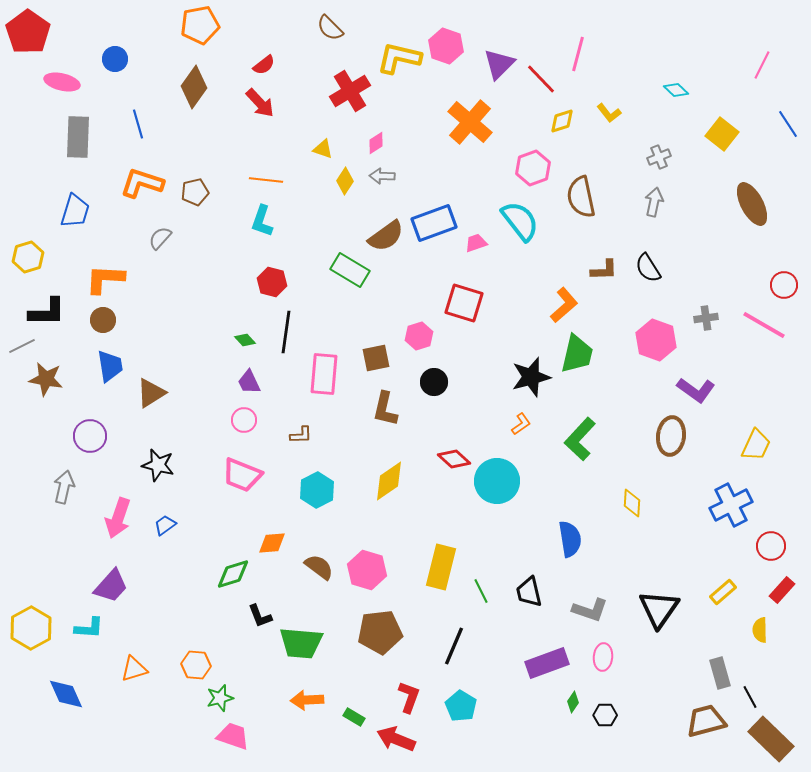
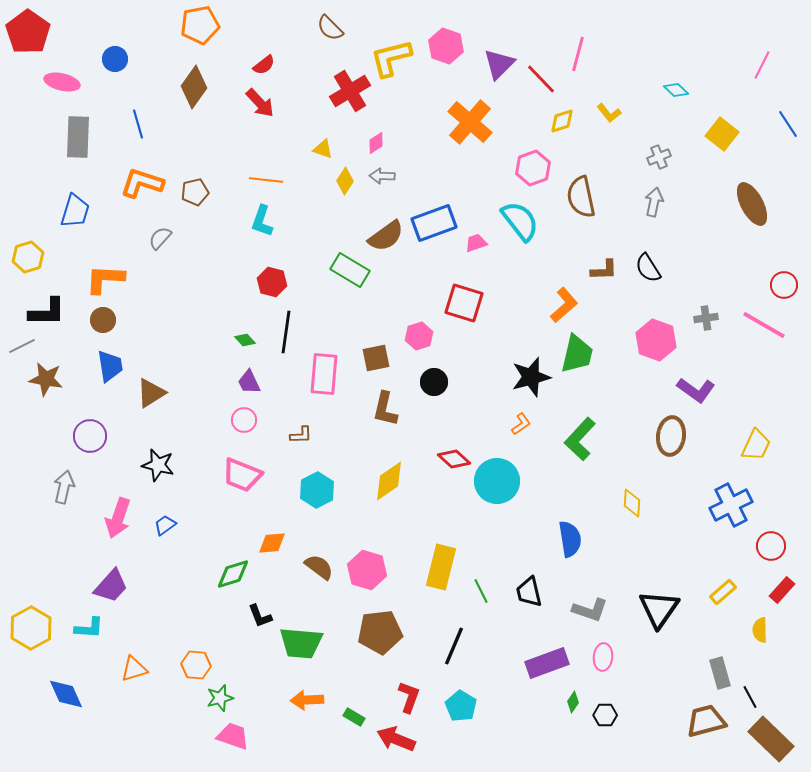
yellow L-shape at (399, 58): moved 8 px left; rotated 27 degrees counterclockwise
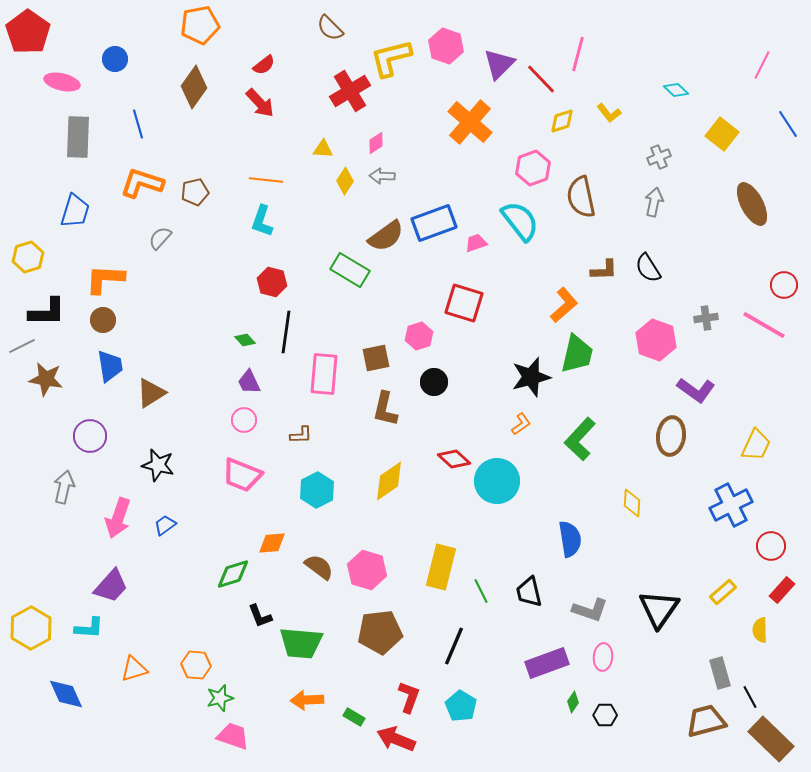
yellow triangle at (323, 149): rotated 15 degrees counterclockwise
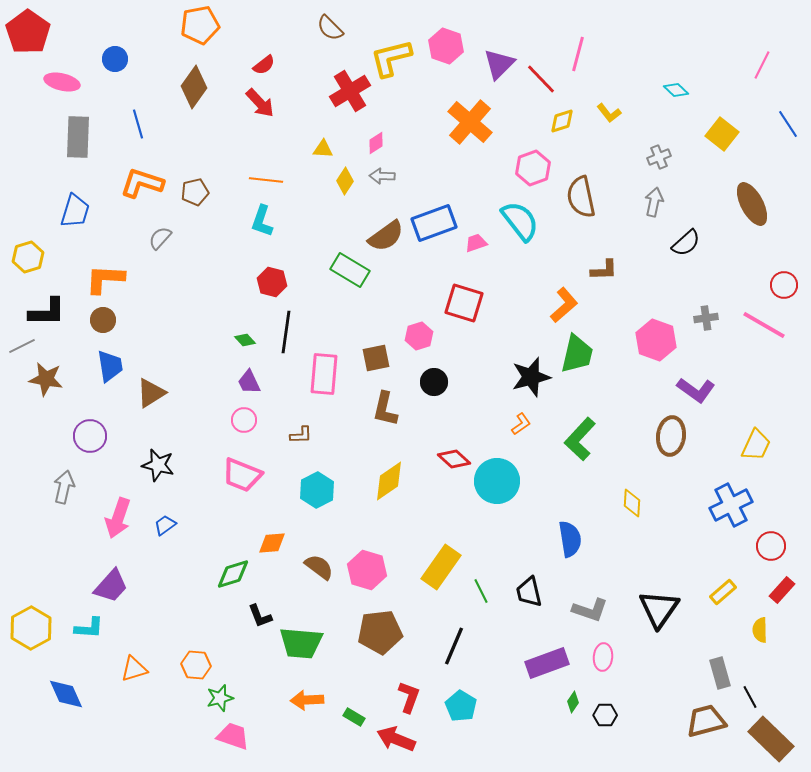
black semicircle at (648, 268): moved 38 px right, 25 px up; rotated 100 degrees counterclockwise
yellow rectangle at (441, 567): rotated 21 degrees clockwise
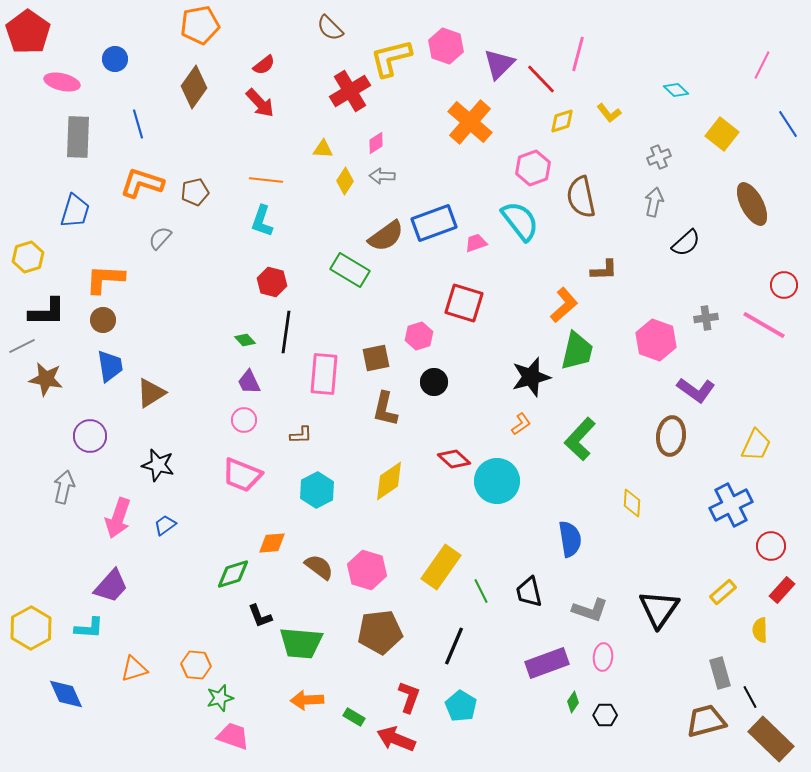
green trapezoid at (577, 354): moved 3 px up
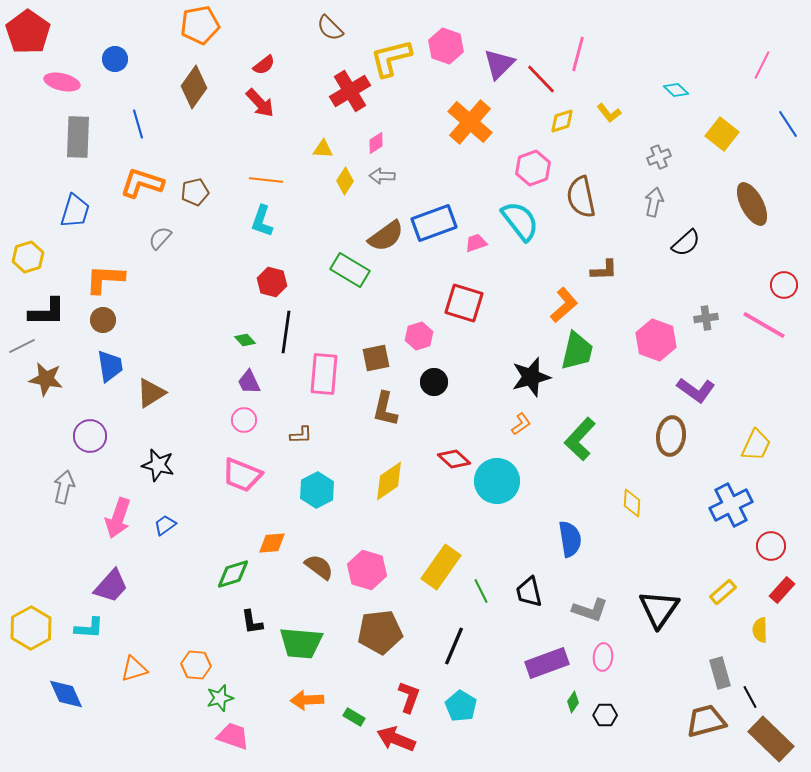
black L-shape at (260, 616): moved 8 px left, 6 px down; rotated 12 degrees clockwise
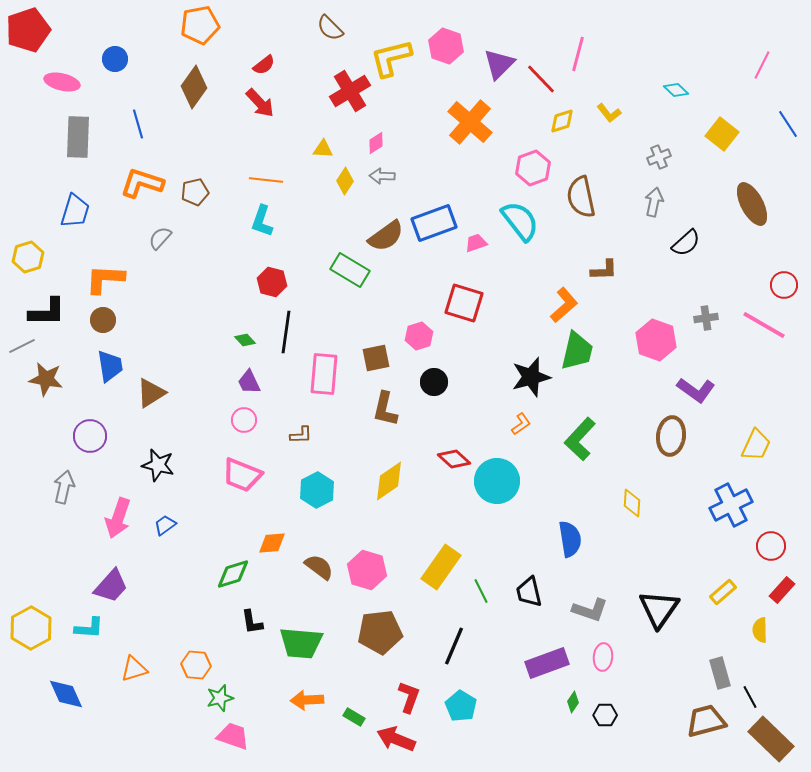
red pentagon at (28, 32): moved 2 px up; rotated 18 degrees clockwise
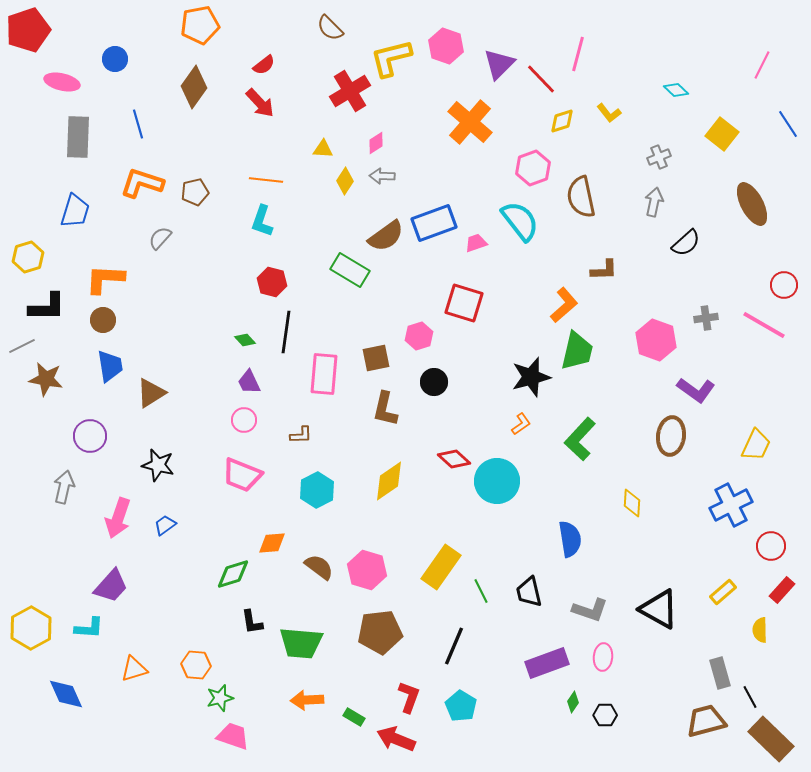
black L-shape at (47, 312): moved 5 px up
black triangle at (659, 609): rotated 36 degrees counterclockwise
